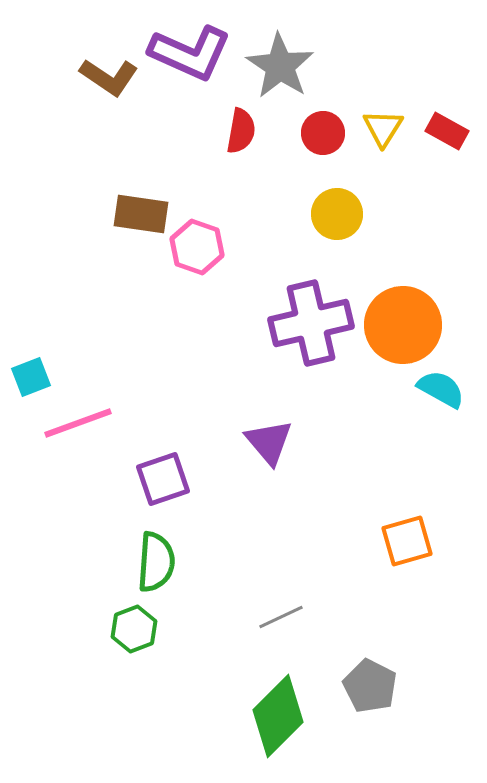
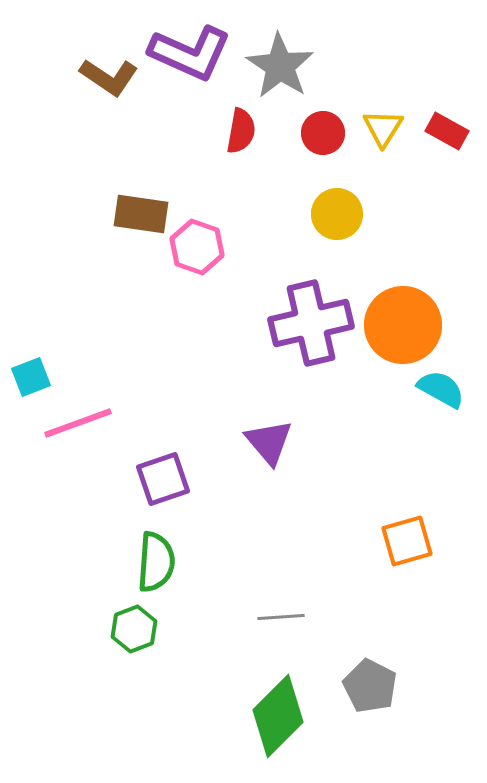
gray line: rotated 21 degrees clockwise
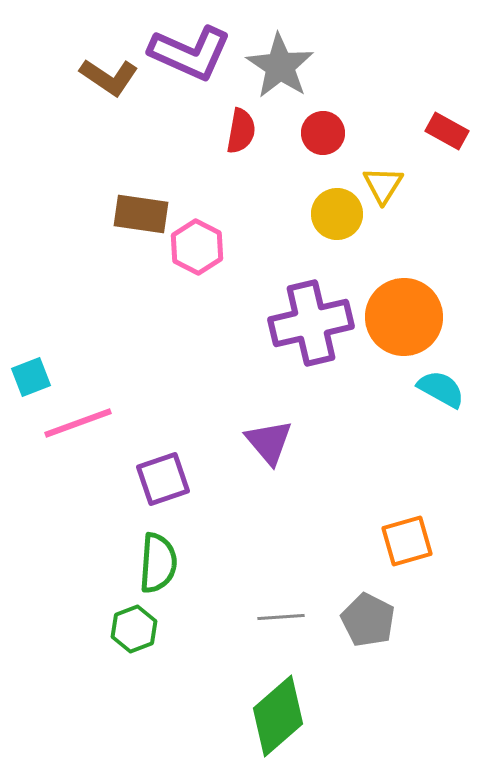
yellow triangle: moved 57 px down
pink hexagon: rotated 8 degrees clockwise
orange circle: moved 1 px right, 8 px up
green semicircle: moved 2 px right, 1 px down
gray pentagon: moved 2 px left, 66 px up
green diamond: rotated 4 degrees clockwise
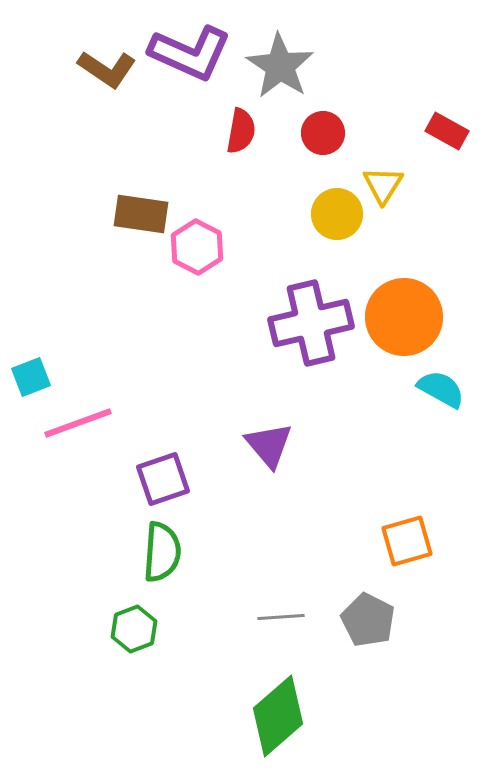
brown L-shape: moved 2 px left, 8 px up
purple triangle: moved 3 px down
green semicircle: moved 4 px right, 11 px up
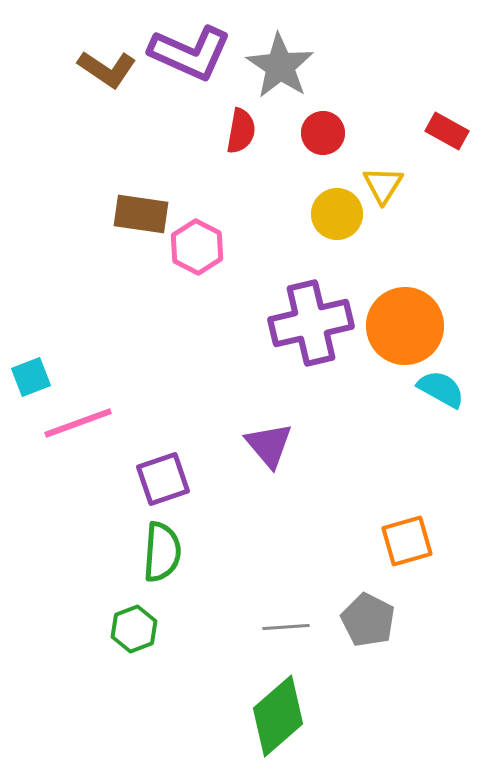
orange circle: moved 1 px right, 9 px down
gray line: moved 5 px right, 10 px down
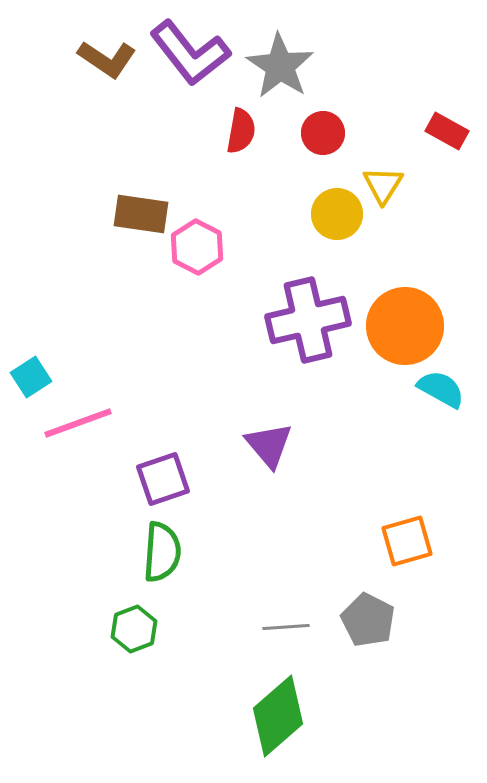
purple L-shape: rotated 28 degrees clockwise
brown L-shape: moved 10 px up
purple cross: moved 3 px left, 3 px up
cyan square: rotated 12 degrees counterclockwise
